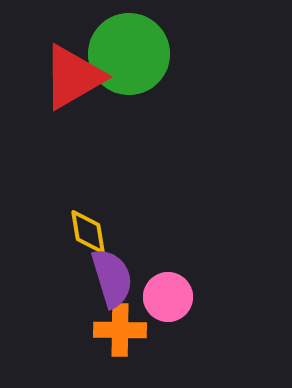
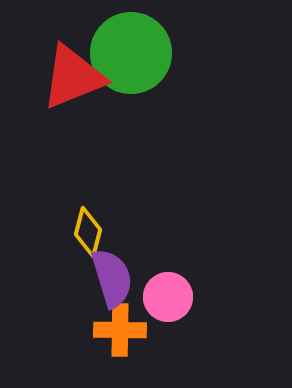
green circle: moved 2 px right, 1 px up
red triangle: rotated 8 degrees clockwise
yellow diamond: rotated 24 degrees clockwise
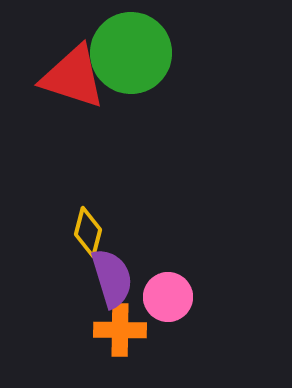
red triangle: rotated 40 degrees clockwise
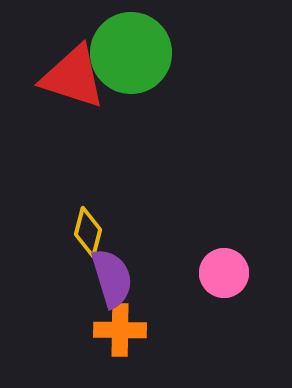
pink circle: moved 56 px right, 24 px up
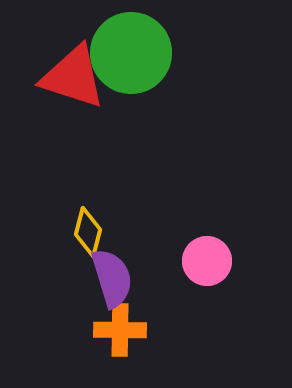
pink circle: moved 17 px left, 12 px up
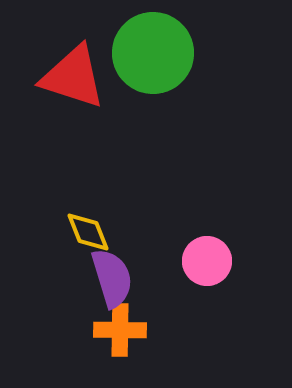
green circle: moved 22 px right
yellow diamond: rotated 36 degrees counterclockwise
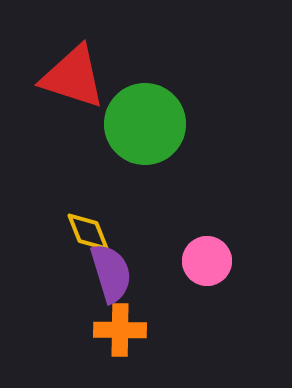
green circle: moved 8 px left, 71 px down
purple semicircle: moved 1 px left, 5 px up
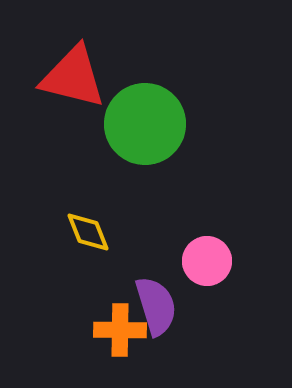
red triangle: rotated 4 degrees counterclockwise
purple semicircle: moved 45 px right, 33 px down
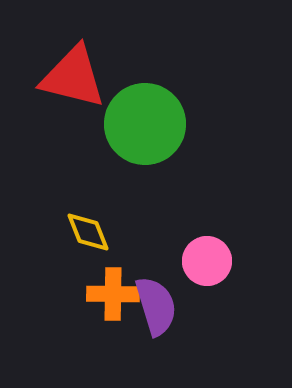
orange cross: moved 7 px left, 36 px up
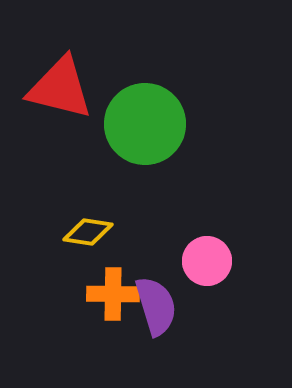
red triangle: moved 13 px left, 11 px down
yellow diamond: rotated 60 degrees counterclockwise
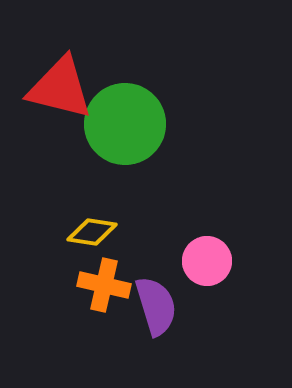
green circle: moved 20 px left
yellow diamond: moved 4 px right
orange cross: moved 9 px left, 9 px up; rotated 12 degrees clockwise
